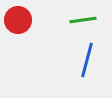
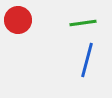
green line: moved 3 px down
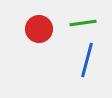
red circle: moved 21 px right, 9 px down
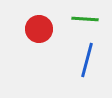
green line: moved 2 px right, 4 px up; rotated 12 degrees clockwise
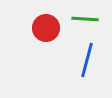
red circle: moved 7 px right, 1 px up
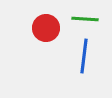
blue line: moved 3 px left, 4 px up; rotated 8 degrees counterclockwise
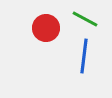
green line: rotated 24 degrees clockwise
